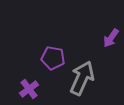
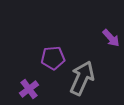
purple arrow: rotated 78 degrees counterclockwise
purple pentagon: rotated 15 degrees counterclockwise
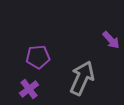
purple arrow: moved 2 px down
purple pentagon: moved 15 px left, 1 px up
